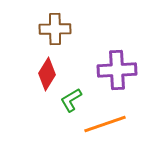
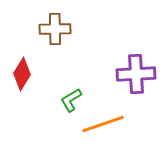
purple cross: moved 19 px right, 4 px down
red diamond: moved 25 px left
orange line: moved 2 px left
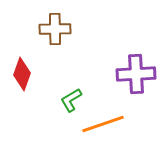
red diamond: rotated 12 degrees counterclockwise
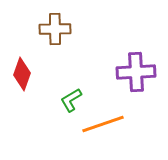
purple cross: moved 2 px up
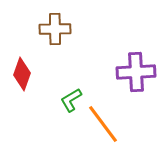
orange line: rotated 72 degrees clockwise
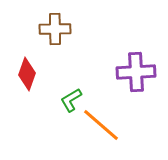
red diamond: moved 5 px right
orange line: moved 2 px left, 1 px down; rotated 12 degrees counterclockwise
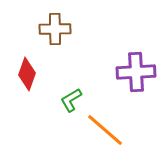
orange line: moved 4 px right, 5 px down
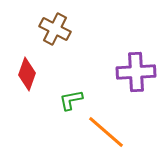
brown cross: rotated 28 degrees clockwise
green L-shape: rotated 20 degrees clockwise
orange line: moved 1 px right, 2 px down
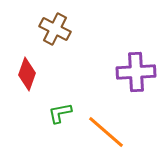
green L-shape: moved 11 px left, 13 px down
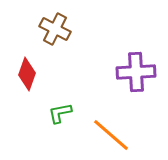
orange line: moved 5 px right, 3 px down
